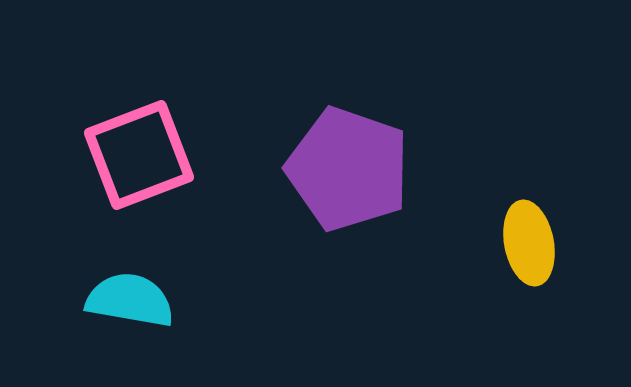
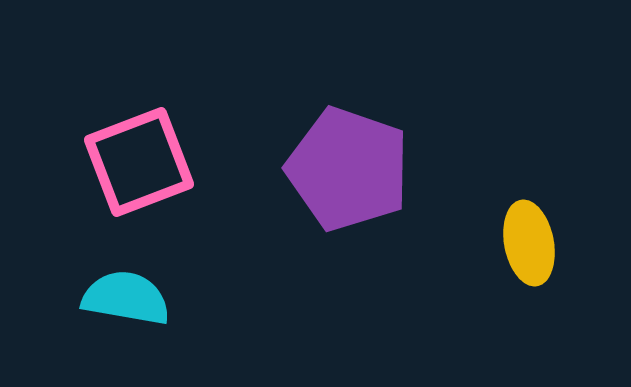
pink square: moved 7 px down
cyan semicircle: moved 4 px left, 2 px up
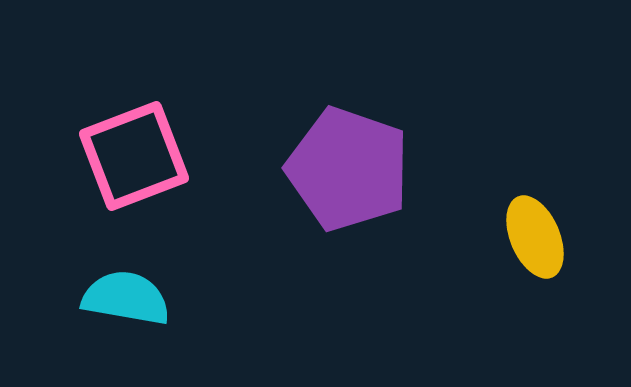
pink square: moved 5 px left, 6 px up
yellow ellipse: moved 6 px right, 6 px up; rotated 12 degrees counterclockwise
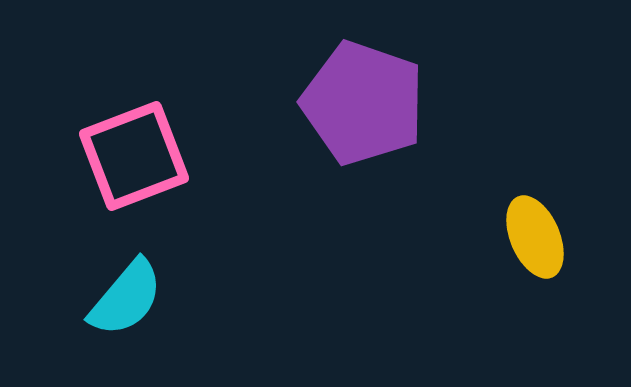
purple pentagon: moved 15 px right, 66 px up
cyan semicircle: rotated 120 degrees clockwise
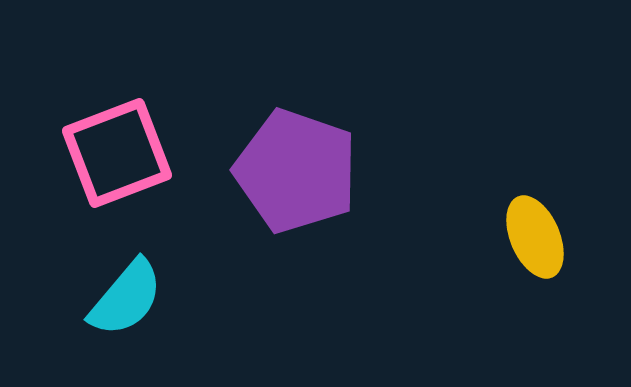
purple pentagon: moved 67 px left, 68 px down
pink square: moved 17 px left, 3 px up
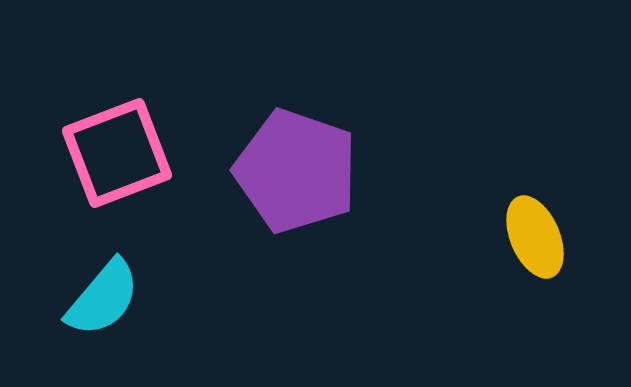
cyan semicircle: moved 23 px left
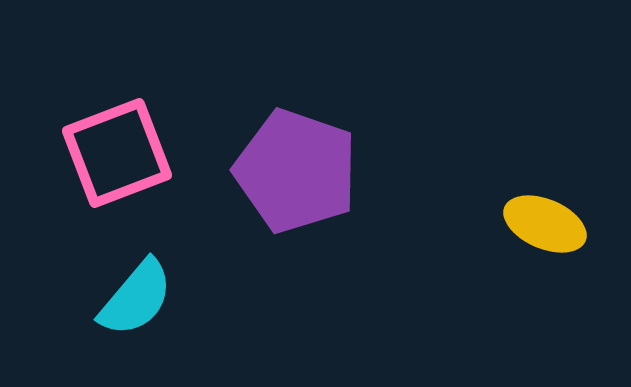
yellow ellipse: moved 10 px right, 13 px up; rotated 44 degrees counterclockwise
cyan semicircle: moved 33 px right
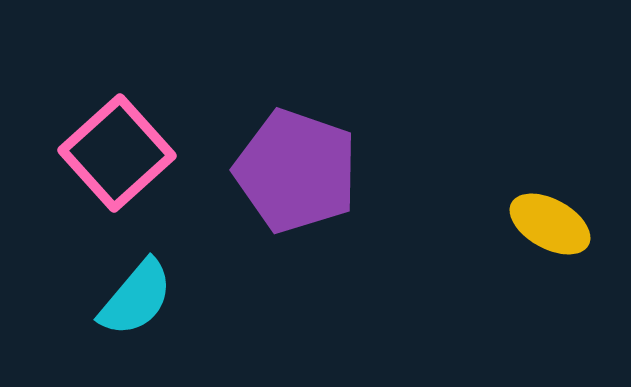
pink square: rotated 21 degrees counterclockwise
yellow ellipse: moved 5 px right; rotated 6 degrees clockwise
